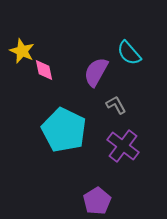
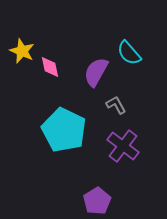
pink diamond: moved 6 px right, 3 px up
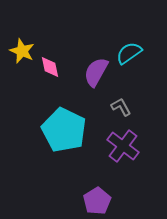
cyan semicircle: rotated 96 degrees clockwise
gray L-shape: moved 5 px right, 2 px down
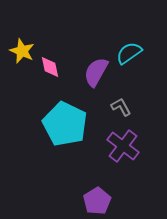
cyan pentagon: moved 1 px right, 6 px up
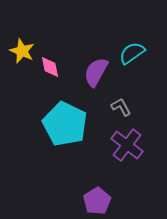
cyan semicircle: moved 3 px right
purple cross: moved 4 px right, 1 px up
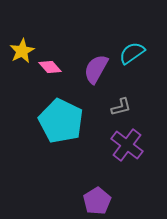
yellow star: rotated 20 degrees clockwise
pink diamond: rotated 30 degrees counterclockwise
purple semicircle: moved 3 px up
gray L-shape: rotated 105 degrees clockwise
cyan pentagon: moved 4 px left, 3 px up
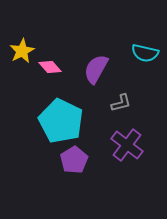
cyan semicircle: moved 13 px right; rotated 132 degrees counterclockwise
gray L-shape: moved 4 px up
purple pentagon: moved 23 px left, 41 px up
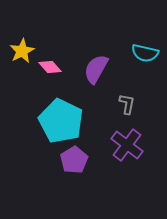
gray L-shape: moved 6 px right, 1 px down; rotated 65 degrees counterclockwise
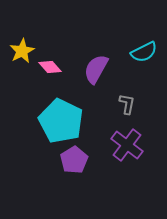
cyan semicircle: moved 1 px left, 1 px up; rotated 40 degrees counterclockwise
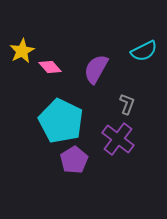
cyan semicircle: moved 1 px up
gray L-shape: rotated 10 degrees clockwise
purple cross: moved 9 px left, 6 px up
